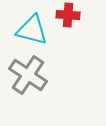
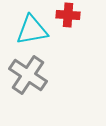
cyan triangle: rotated 24 degrees counterclockwise
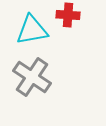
gray cross: moved 4 px right, 2 px down
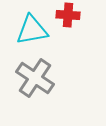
gray cross: moved 3 px right, 1 px down
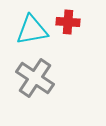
red cross: moved 7 px down
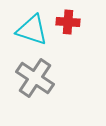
cyan triangle: rotated 28 degrees clockwise
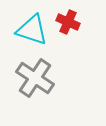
red cross: rotated 20 degrees clockwise
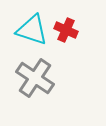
red cross: moved 2 px left, 8 px down
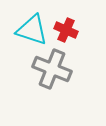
gray cross: moved 17 px right, 9 px up; rotated 12 degrees counterclockwise
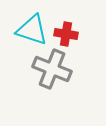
red cross: moved 4 px down; rotated 15 degrees counterclockwise
